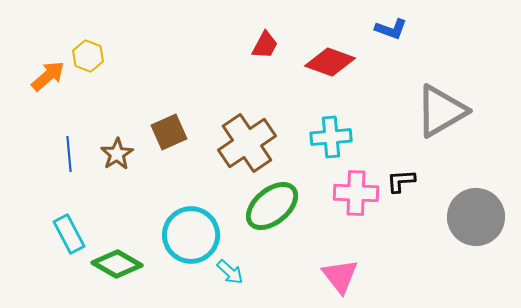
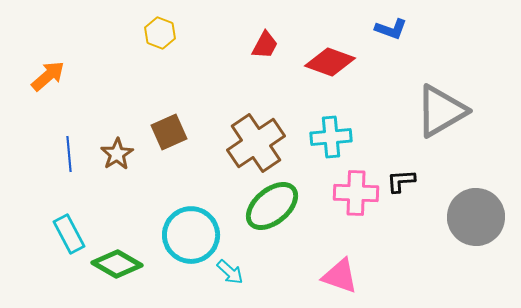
yellow hexagon: moved 72 px right, 23 px up
brown cross: moved 9 px right
pink triangle: rotated 33 degrees counterclockwise
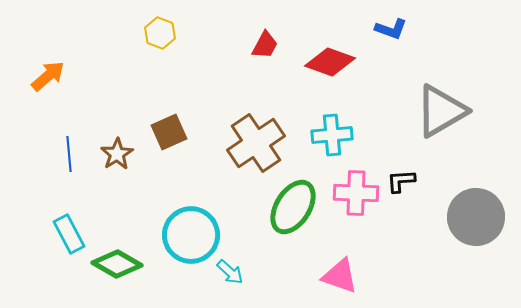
cyan cross: moved 1 px right, 2 px up
green ellipse: moved 21 px right, 1 px down; rotated 18 degrees counterclockwise
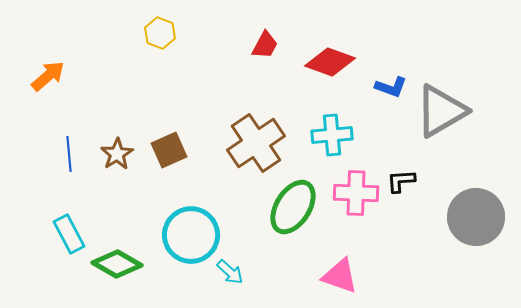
blue L-shape: moved 58 px down
brown square: moved 18 px down
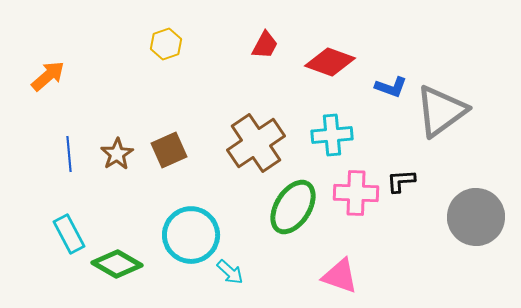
yellow hexagon: moved 6 px right, 11 px down; rotated 20 degrees clockwise
gray triangle: rotated 6 degrees counterclockwise
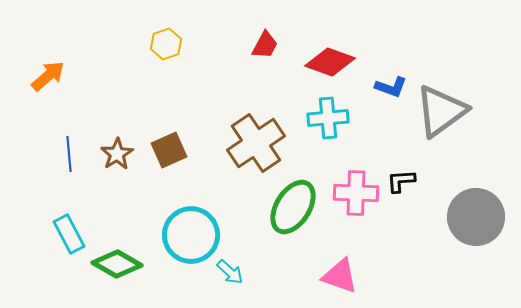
cyan cross: moved 4 px left, 17 px up
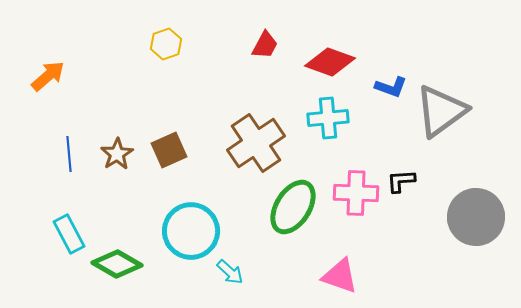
cyan circle: moved 4 px up
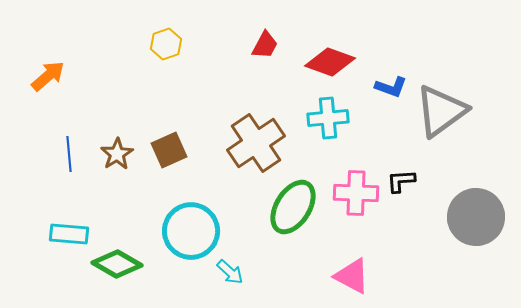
cyan rectangle: rotated 57 degrees counterclockwise
pink triangle: moved 12 px right; rotated 9 degrees clockwise
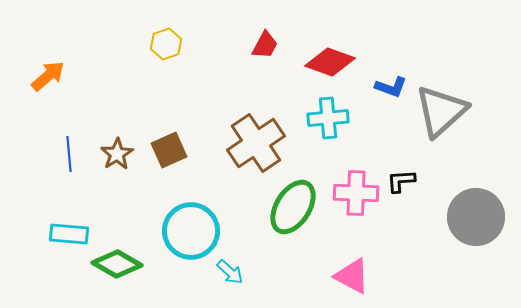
gray triangle: rotated 6 degrees counterclockwise
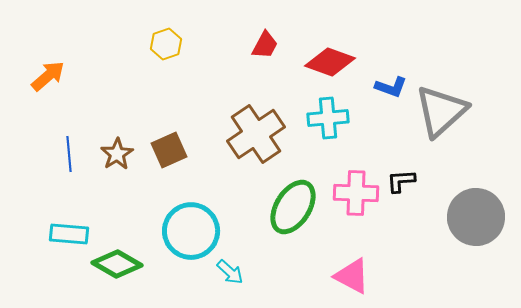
brown cross: moved 9 px up
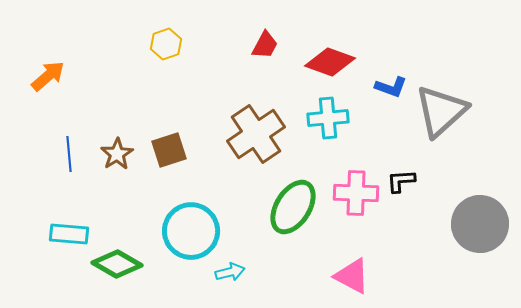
brown square: rotated 6 degrees clockwise
gray circle: moved 4 px right, 7 px down
cyan arrow: rotated 56 degrees counterclockwise
